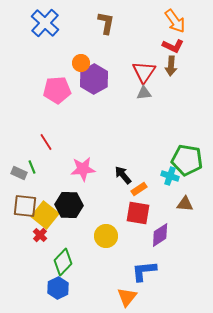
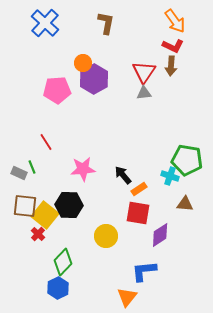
orange circle: moved 2 px right
red cross: moved 2 px left, 1 px up
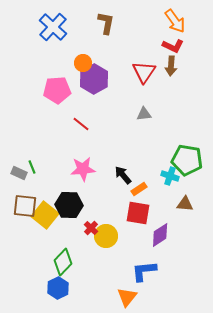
blue cross: moved 8 px right, 4 px down
gray triangle: moved 21 px down
red line: moved 35 px right, 18 px up; rotated 18 degrees counterclockwise
red cross: moved 53 px right, 6 px up
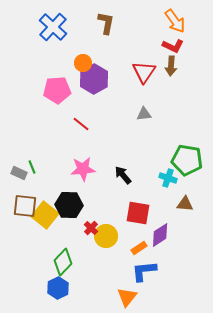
cyan cross: moved 2 px left, 2 px down
orange rectangle: moved 59 px down
